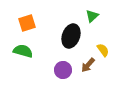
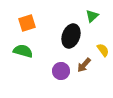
brown arrow: moved 4 px left
purple circle: moved 2 px left, 1 px down
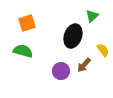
black ellipse: moved 2 px right
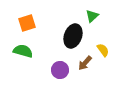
brown arrow: moved 1 px right, 2 px up
purple circle: moved 1 px left, 1 px up
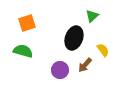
black ellipse: moved 1 px right, 2 px down
brown arrow: moved 2 px down
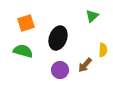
orange square: moved 1 px left
black ellipse: moved 16 px left
yellow semicircle: rotated 40 degrees clockwise
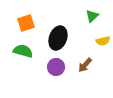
yellow semicircle: moved 9 px up; rotated 72 degrees clockwise
purple circle: moved 4 px left, 3 px up
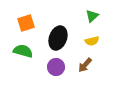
yellow semicircle: moved 11 px left
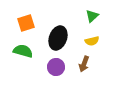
brown arrow: moved 1 px left, 1 px up; rotated 21 degrees counterclockwise
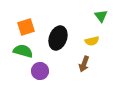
green triangle: moved 9 px right; rotated 24 degrees counterclockwise
orange square: moved 4 px down
purple circle: moved 16 px left, 4 px down
